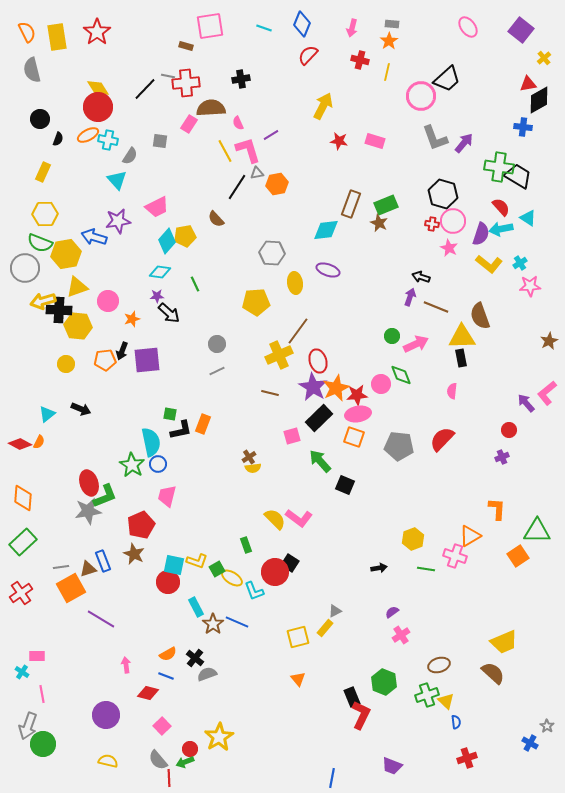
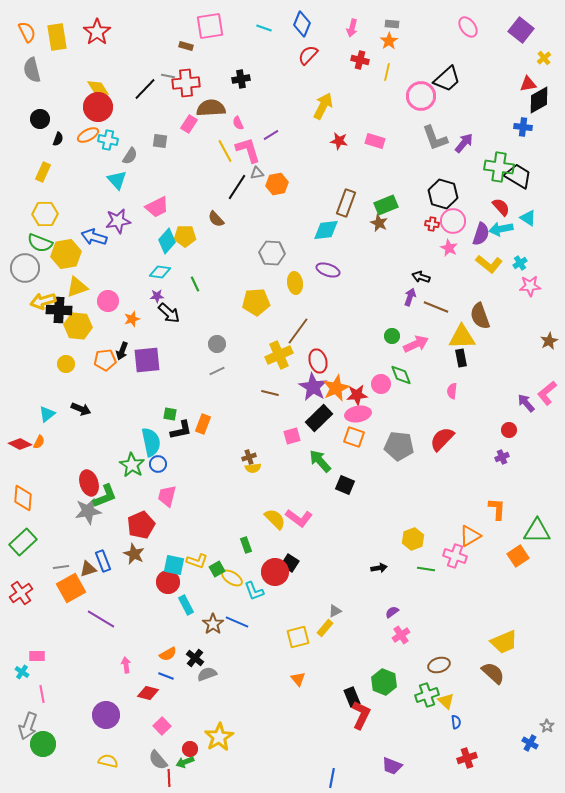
brown rectangle at (351, 204): moved 5 px left, 1 px up
yellow pentagon at (185, 236): rotated 10 degrees clockwise
brown cross at (249, 457): rotated 16 degrees clockwise
cyan rectangle at (196, 607): moved 10 px left, 2 px up
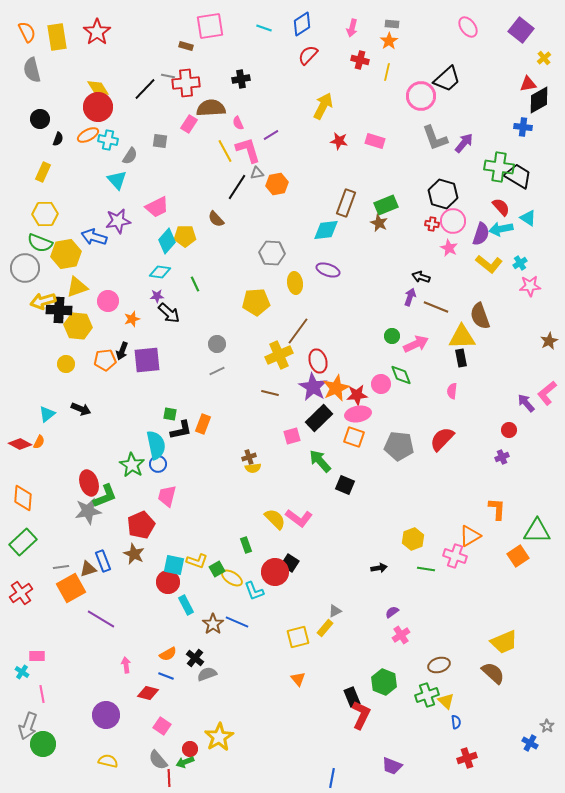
blue diamond at (302, 24): rotated 35 degrees clockwise
cyan semicircle at (151, 442): moved 5 px right, 3 px down
pink square at (162, 726): rotated 12 degrees counterclockwise
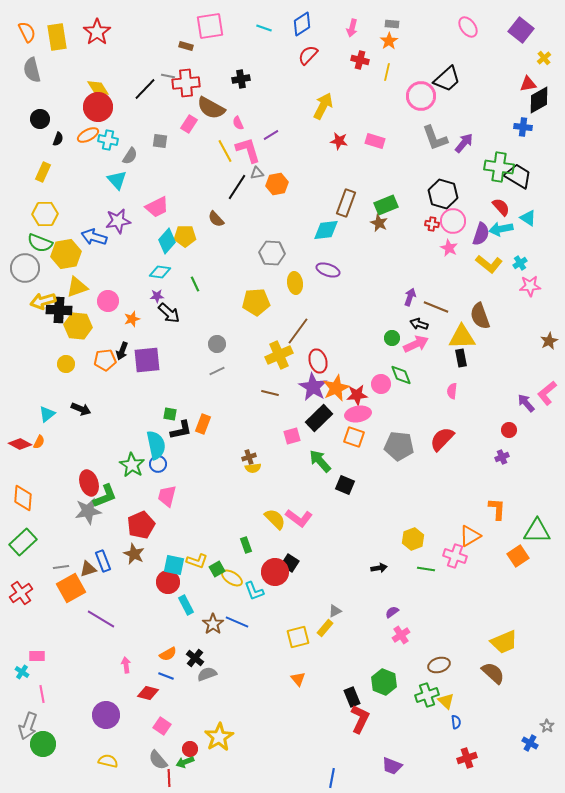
brown semicircle at (211, 108): rotated 148 degrees counterclockwise
black arrow at (421, 277): moved 2 px left, 47 px down
green circle at (392, 336): moved 2 px down
red L-shape at (361, 715): moved 1 px left, 4 px down
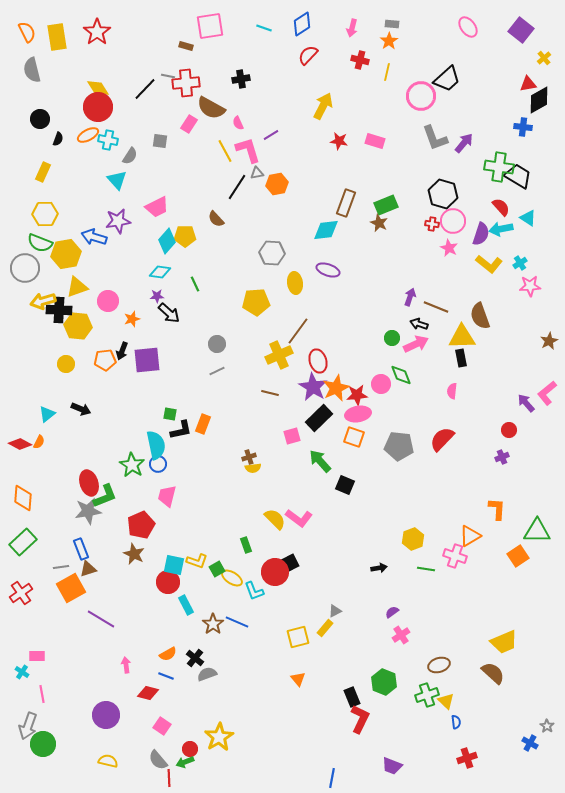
blue rectangle at (103, 561): moved 22 px left, 12 px up
black square at (290, 563): rotated 30 degrees clockwise
